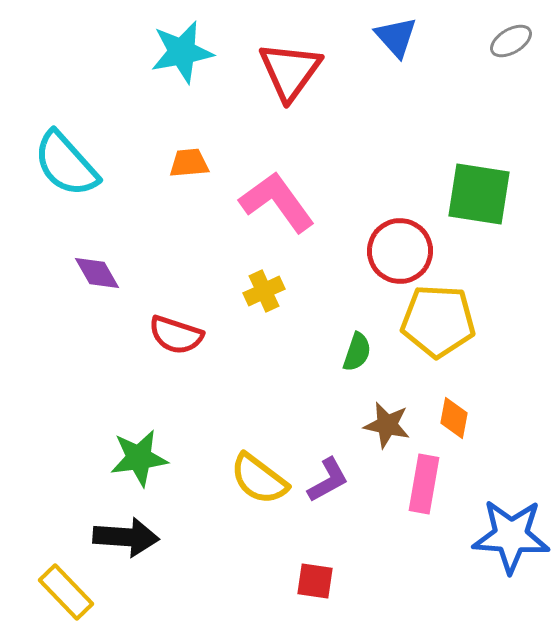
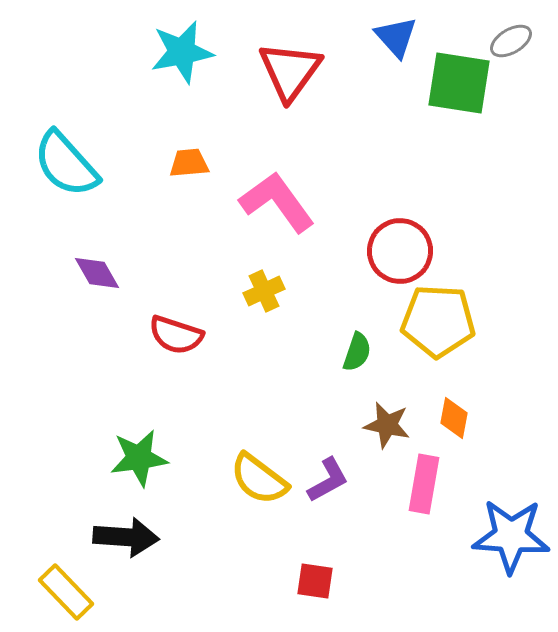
green square: moved 20 px left, 111 px up
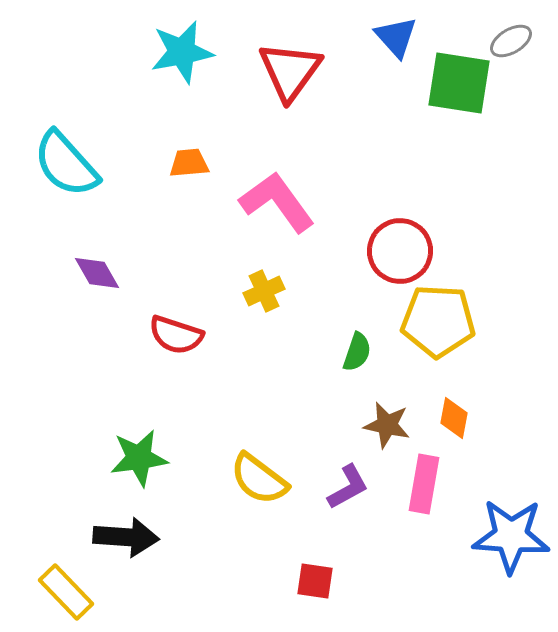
purple L-shape: moved 20 px right, 7 px down
